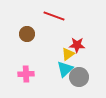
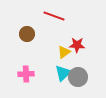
yellow triangle: moved 4 px left, 2 px up
cyan triangle: moved 2 px left, 4 px down
gray circle: moved 1 px left
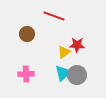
gray circle: moved 1 px left, 2 px up
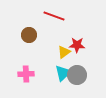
brown circle: moved 2 px right, 1 px down
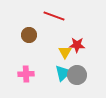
yellow triangle: moved 1 px right; rotated 24 degrees counterclockwise
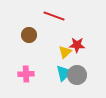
yellow triangle: rotated 16 degrees clockwise
cyan triangle: moved 1 px right
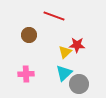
gray circle: moved 2 px right, 9 px down
